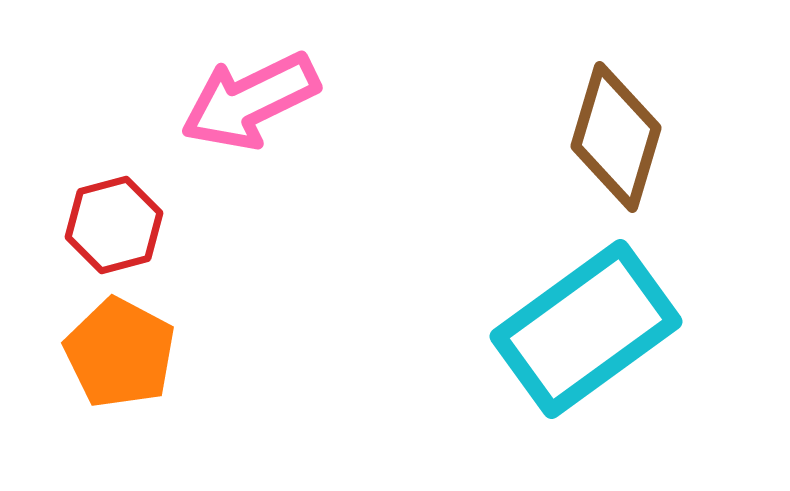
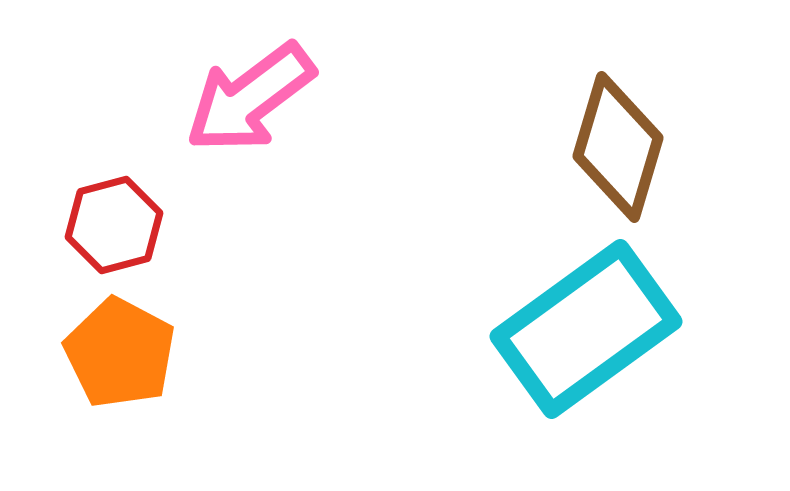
pink arrow: moved 3 px up; rotated 11 degrees counterclockwise
brown diamond: moved 2 px right, 10 px down
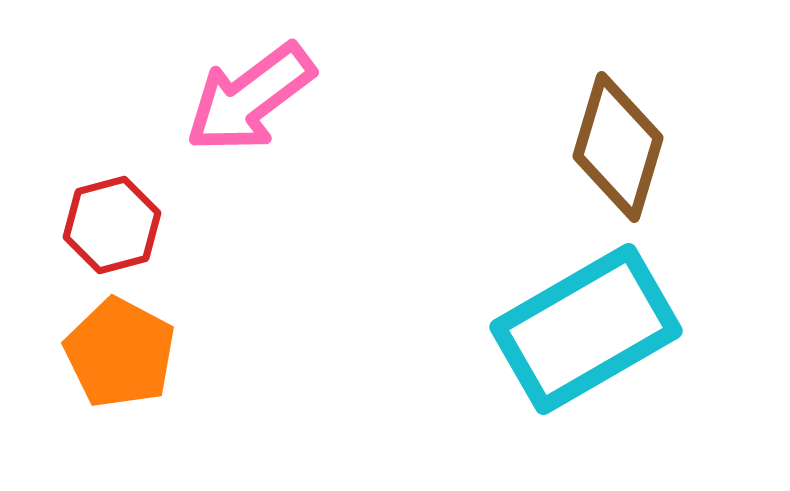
red hexagon: moved 2 px left
cyan rectangle: rotated 6 degrees clockwise
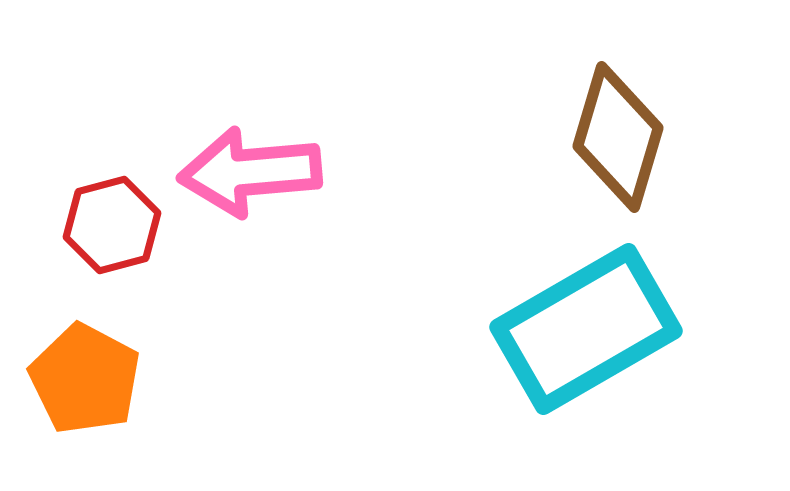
pink arrow: moved 74 px down; rotated 32 degrees clockwise
brown diamond: moved 10 px up
orange pentagon: moved 35 px left, 26 px down
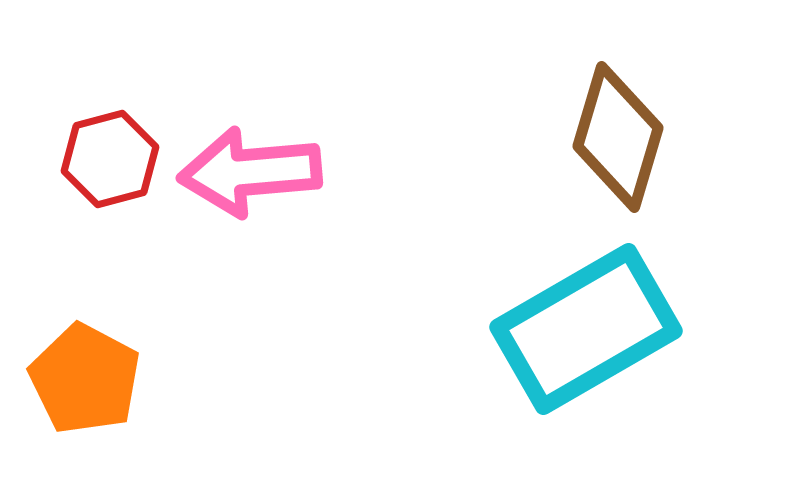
red hexagon: moved 2 px left, 66 px up
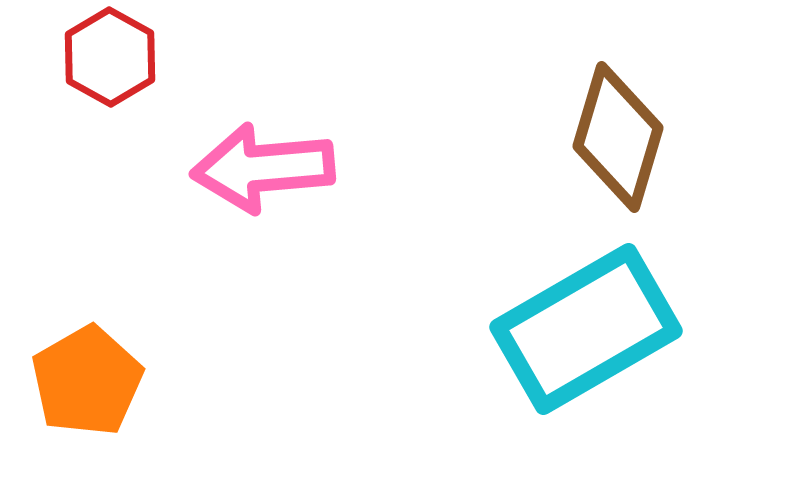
red hexagon: moved 102 px up; rotated 16 degrees counterclockwise
pink arrow: moved 13 px right, 4 px up
orange pentagon: moved 2 px right, 2 px down; rotated 14 degrees clockwise
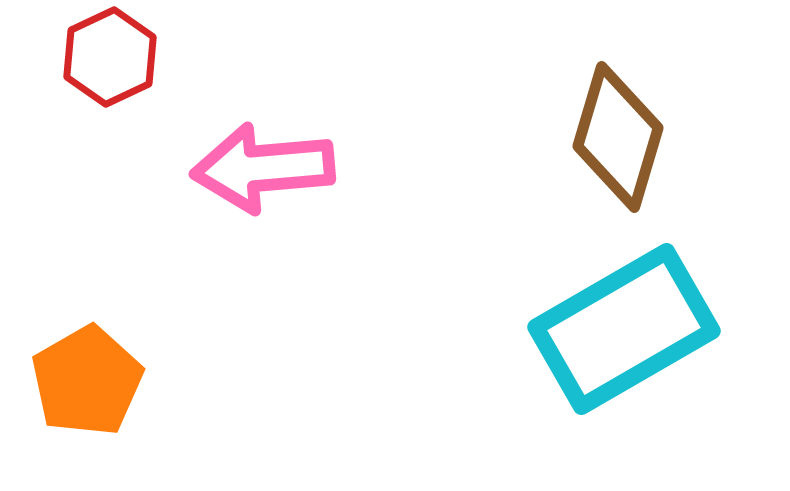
red hexagon: rotated 6 degrees clockwise
cyan rectangle: moved 38 px right
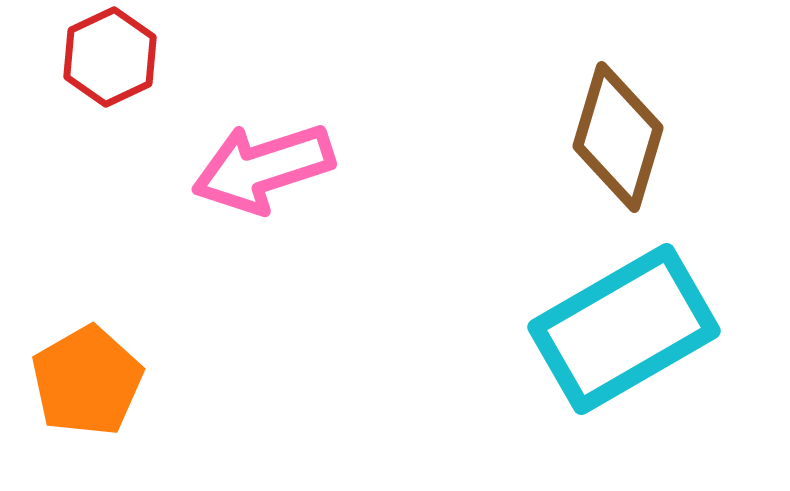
pink arrow: rotated 13 degrees counterclockwise
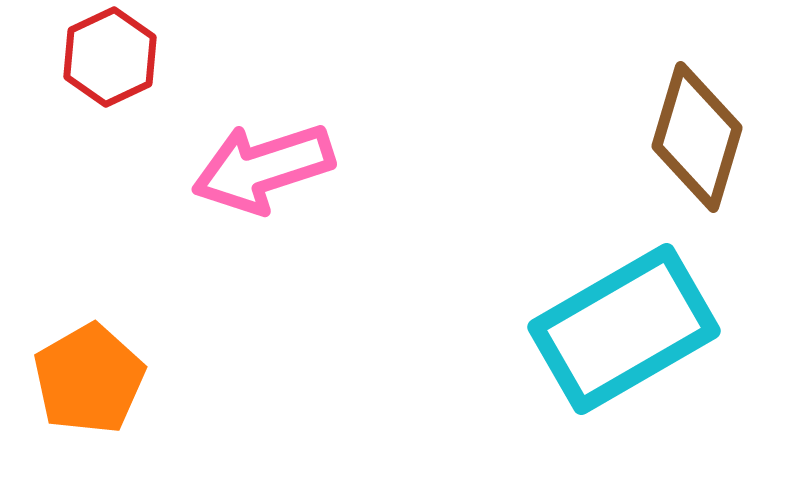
brown diamond: moved 79 px right
orange pentagon: moved 2 px right, 2 px up
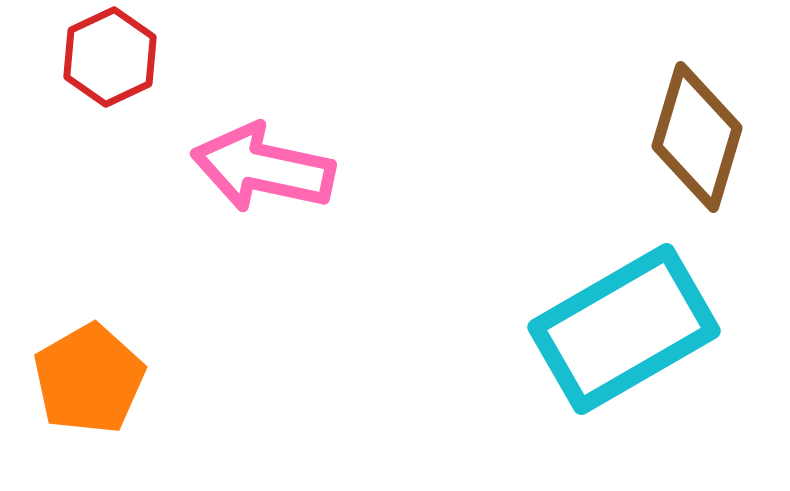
pink arrow: rotated 30 degrees clockwise
